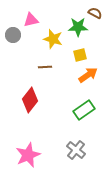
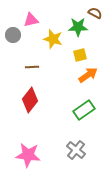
brown line: moved 13 px left
pink star: rotated 30 degrees clockwise
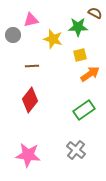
brown line: moved 1 px up
orange arrow: moved 2 px right, 1 px up
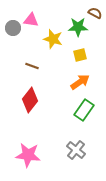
pink triangle: rotated 21 degrees clockwise
gray circle: moved 7 px up
brown line: rotated 24 degrees clockwise
orange arrow: moved 10 px left, 8 px down
green rectangle: rotated 20 degrees counterclockwise
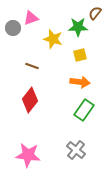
brown semicircle: rotated 80 degrees counterclockwise
pink triangle: moved 2 px up; rotated 28 degrees counterclockwise
orange arrow: rotated 42 degrees clockwise
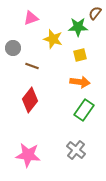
gray circle: moved 20 px down
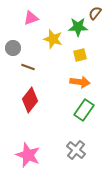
brown line: moved 4 px left, 1 px down
pink star: rotated 15 degrees clockwise
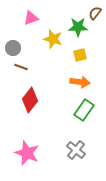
brown line: moved 7 px left
pink star: moved 1 px left, 2 px up
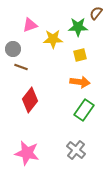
brown semicircle: moved 1 px right
pink triangle: moved 1 px left, 7 px down
yellow star: rotated 18 degrees counterclockwise
gray circle: moved 1 px down
pink star: rotated 10 degrees counterclockwise
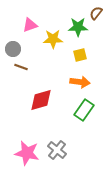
red diamond: moved 11 px right; rotated 35 degrees clockwise
gray cross: moved 19 px left
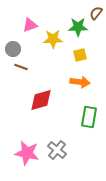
green rectangle: moved 5 px right, 7 px down; rotated 25 degrees counterclockwise
